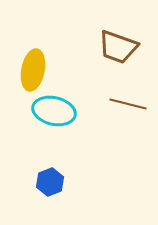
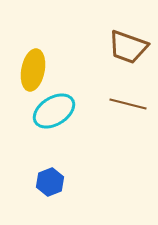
brown trapezoid: moved 10 px right
cyan ellipse: rotated 45 degrees counterclockwise
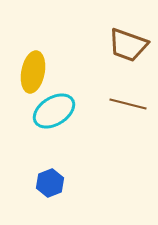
brown trapezoid: moved 2 px up
yellow ellipse: moved 2 px down
blue hexagon: moved 1 px down
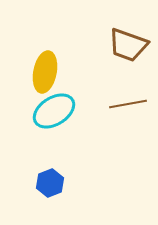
yellow ellipse: moved 12 px right
brown line: rotated 24 degrees counterclockwise
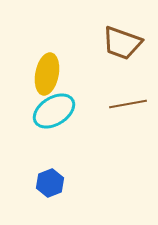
brown trapezoid: moved 6 px left, 2 px up
yellow ellipse: moved 2 px right, 2 px down
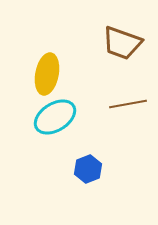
cyan ellipse: moved 1 px right, 6 px down
blue hexagon: moved 38 px right, 14 px up
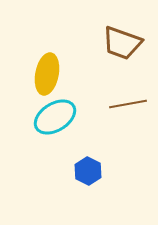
blue hexagon: moved 2 px down; rotated 12 degrees counterclockwise
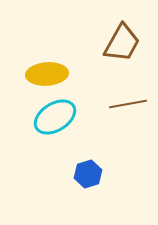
brown trapezoid: rotated 81 degrees counterclockwise
yellow ellipse: rotated 75 degrees clockwise
blue hexagon: moved 3 px down; rotated 16 degrees clockwise
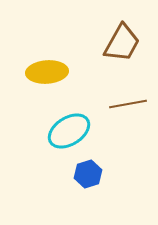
yellow ellipse: moved 2 px up
cyan ellipse: moved 14 px right, 14 px down
